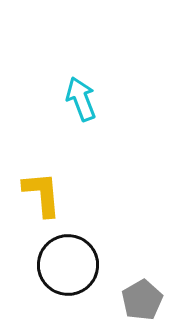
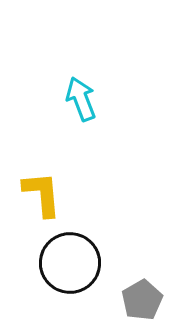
black circle: moved 2 px right, 2 px up
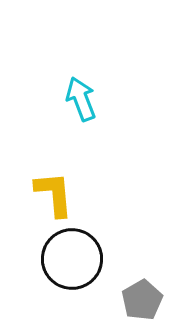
yellow L-shape: moved 12 px right
black circle: moved 2 px right, 4 px up
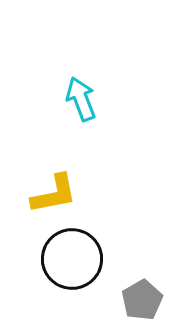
yellow L-shape: rotated 84 degrees clockwise
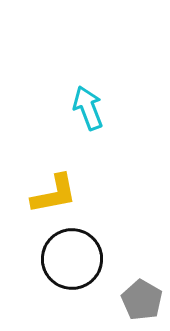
cyan arrow: moved 7 px right, 9 px down
gray pentagon: rotated 12 degrees counterclockwise
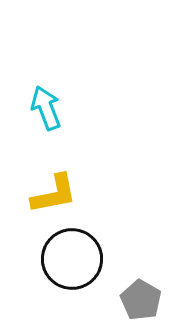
cyan arrow: moved 42 px left
gray pentagon: moved 1 px left
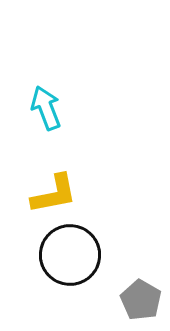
black circle: moved 2 px left, 4 px up
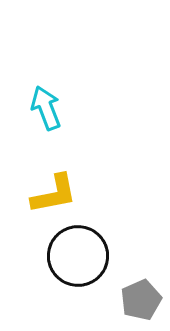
black circle: moved 8 px right, 1 px down
gray pentagon: rotated 18 degrees clockwise
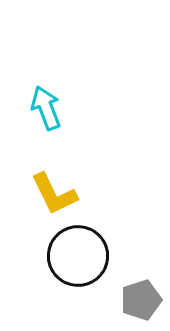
yellow L-shape: rotated 75 degrees clockwise
gray pentagon: rotated 6 degrees clockwise
